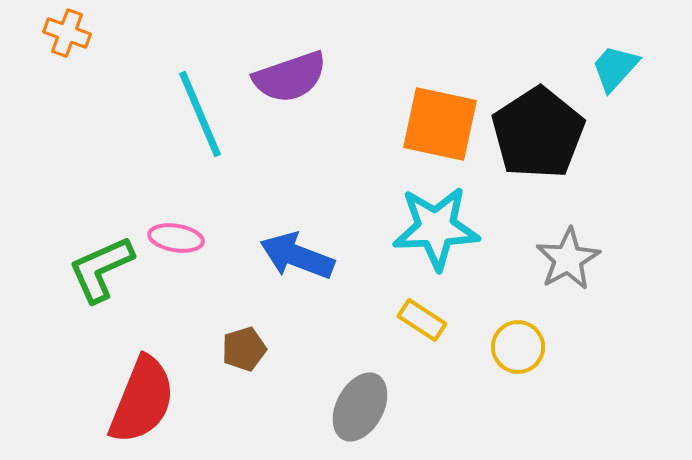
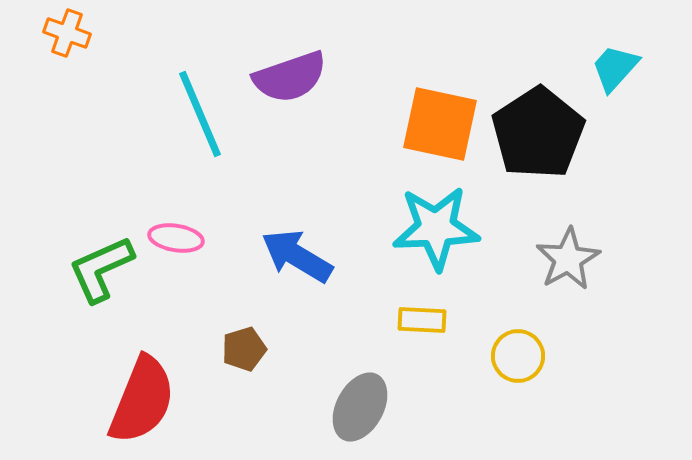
blue arrow: rotated 10 degrees clockwise
yellow rectangle: rotated 30 degrees counterclockwise
yellow circle: moved 9 px down
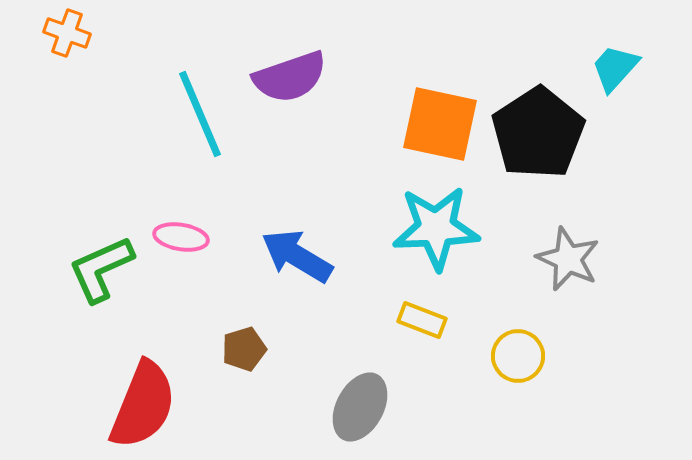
pink ellipse: moved 5 px right, 1 px up
gray star: rotated 18 degrees counterclockwise
yellow rectangle: rotated 18 degrees clockwise
red semicircle: moved 1 px right, 5 px down
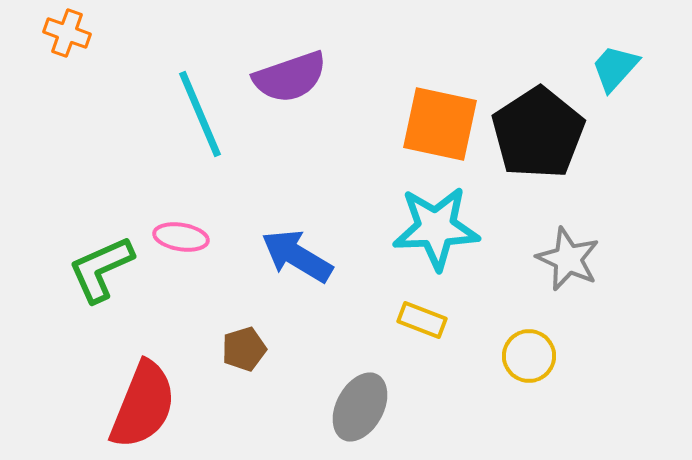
yellow circle: moved 11 px right
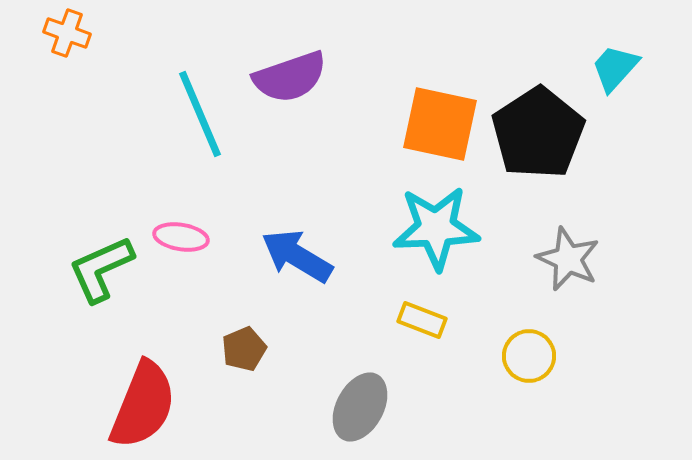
brown pentagon: rotated 6 degrees counterclockwise
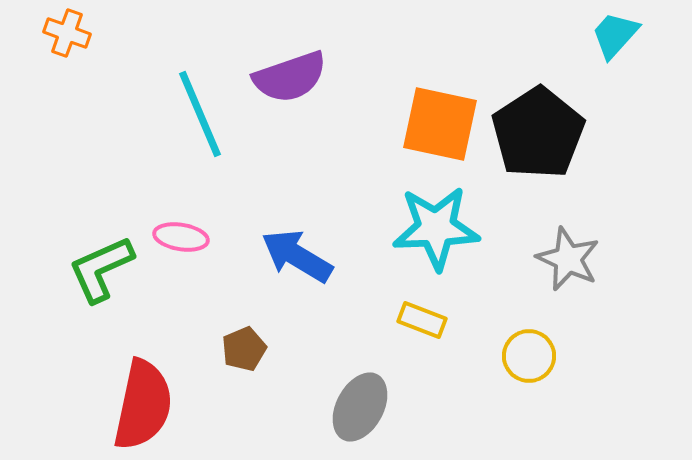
cyan trapezoid: moved 33 px up
red semicircle: rotated 10 degrees counterclockwise
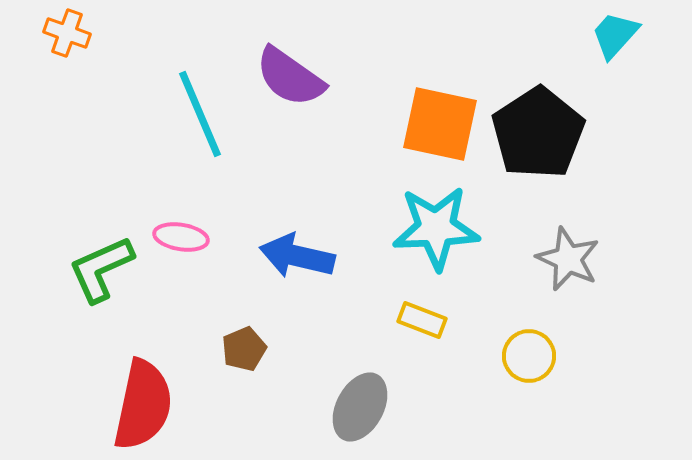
purple semicircle: rotated 54 degrees clockwise
blue arrow: rotated 18 degrees counterclockwise
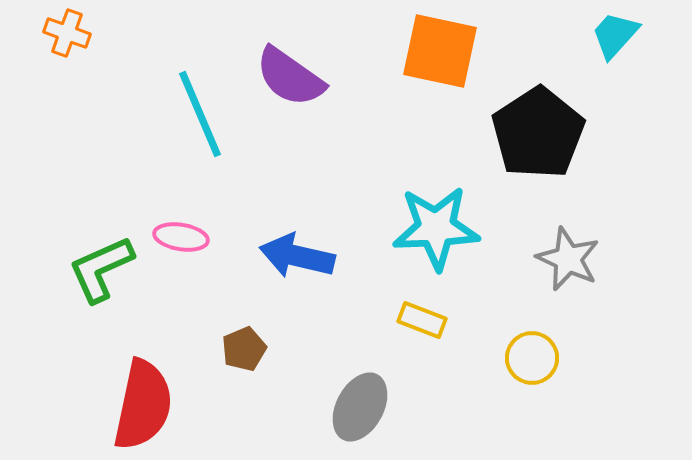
orange square: moved 73 px up
yellow circle: moved 3 px right, 2 px down
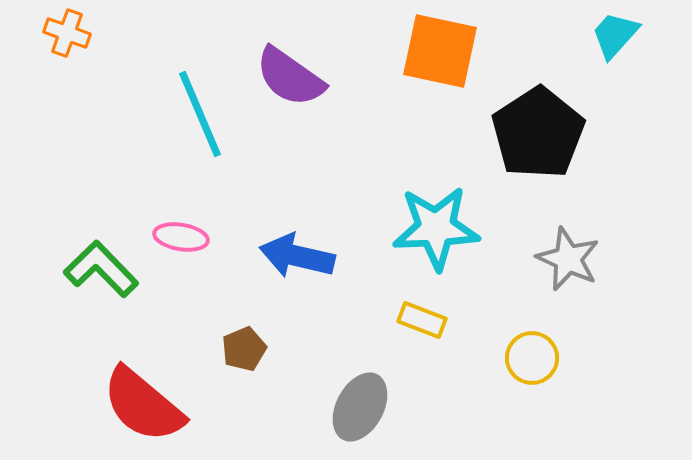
green L-shape: rotated 70 degrees clockwise
red semicircle: rotated 118 degrees clockwise
